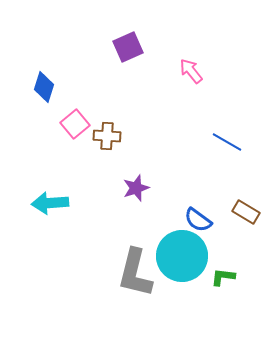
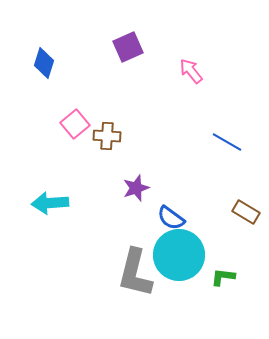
blue diamond: moved 24 px up
blue semicircle: moved 27 px left, 2 px up
cyan circle: moved 3 px left, 1 px up
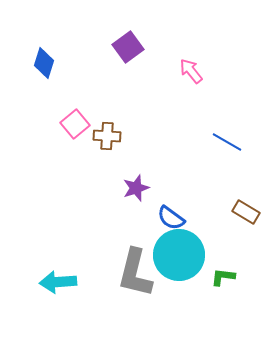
purple square: rotated 12 degrees counterclockwise
cyan arrow: moved 8 px right, 79 px down
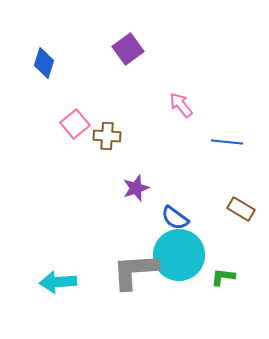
purple square: moved 2 px down
pink arrow: moved 10 px left, 34 px down
blue line: rotated 24 degrees counterclockwise
brown rectangle: moved 5 px left, 3 px up
blue semicircle: moved 4 px right
gray L-shape: moved 2 px up; rotated 72 degrees clockwise
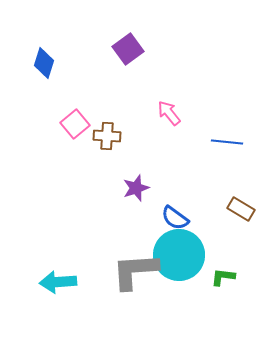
pink arrow: moved 12 px left, 8 px down
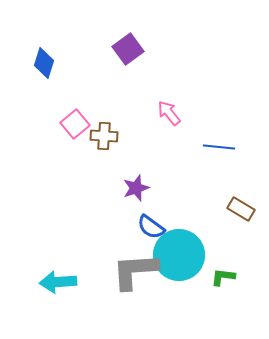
brown cross: moved 3 px left
blue line: moved 8 px left, 5 px down
blue semicircle: moved 24 px left, 9 px down
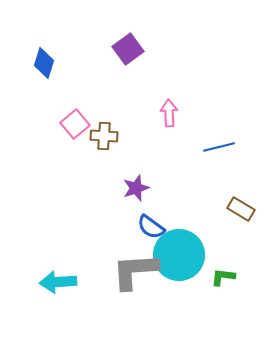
pink arrow: rotated 36 degrees clockwise
blue line: rotated 20 degrees counterclockwise
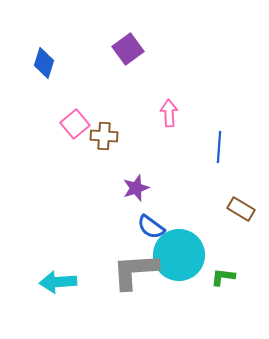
blue line: rotated 72 degrees counterclockwise
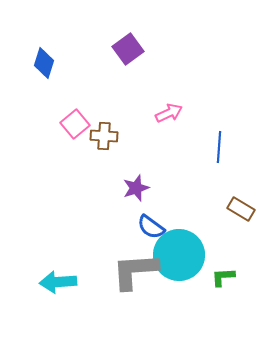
pink arrow: rotated 68 degrees clockwise
green L-shape: rotated 10 degrees counterclockwise
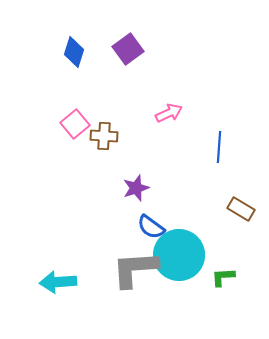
blue diamond: moved 30 px right, 11 px up
gray L-shape: moved 2 px up
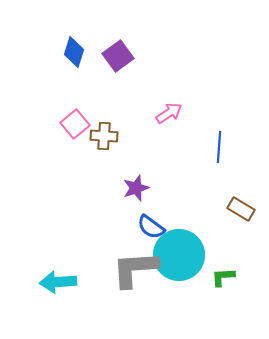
purple square: moved 10 px left, 7 px down
pink arrow: rotated 8 degrees counterclockwise
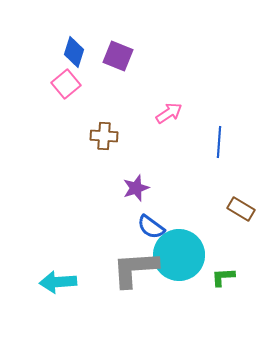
purple square: rotated 32 degrees counterclockwise
pink square: moved 9 px left, 40 px up
blue line: moved 5 px up
